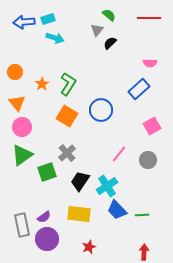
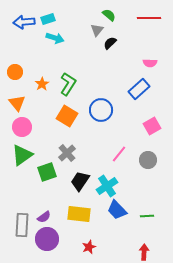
green line: moved 5 px right, 1 px down
gray rectangle: rotated 15 degrees clockwise
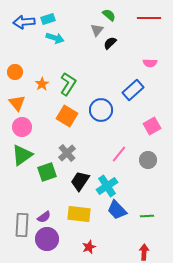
blue rectangle: moved 6 px left, 1 px down
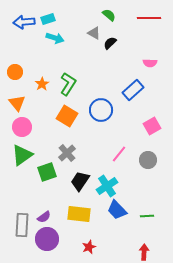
gray triangle: moved 3 px left, 3 px down; rotated 40 degrees counterclockwise
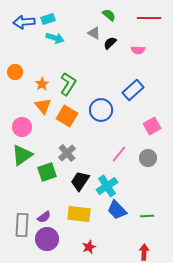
pink semicircle: moved 12 px left, 13 px up
orange triangle: moved 26 px right, 3 px down
gray circle: moved 2 px up
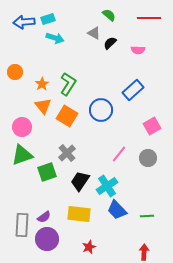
green triangle: rotated 15 degrees clockwise
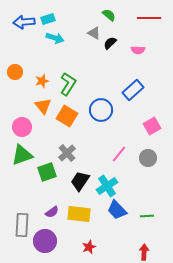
orange star: moved 3 px up; rotated 16 degrees clockwise
purple semicircle: moved 8 px right, 5 px up
purple circle: moved 2 px left, 2 px down
